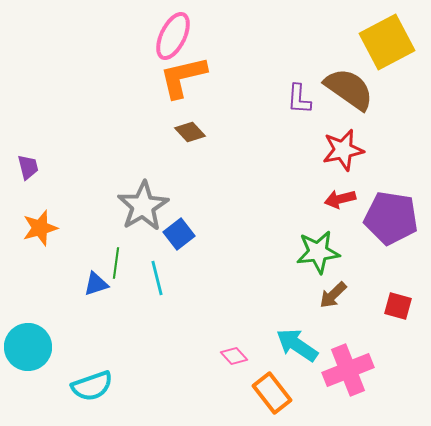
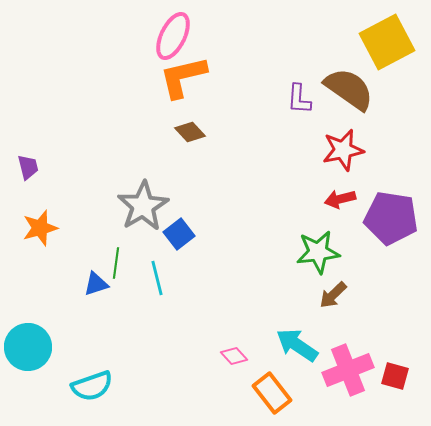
red square: moved 3 px left, 70 px down
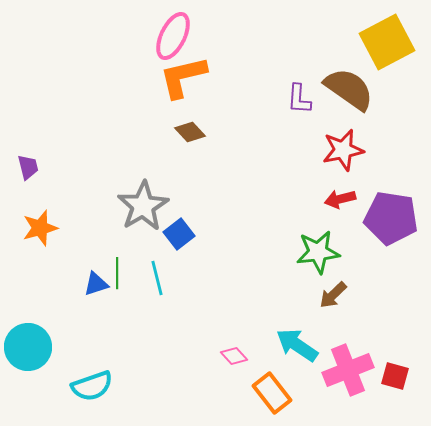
green line: moved 1 px right, 10 px down; rotated 8 degrees counterclockwise
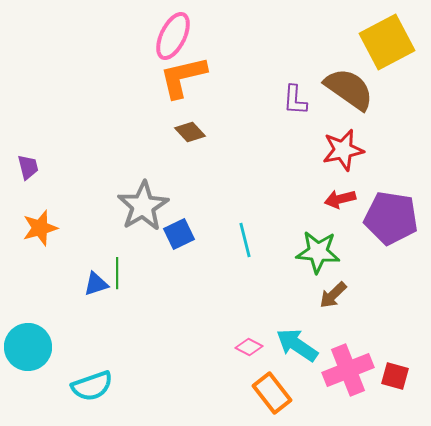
purple L-shape: moved 4 px left, 1 px down
blue square: rotated 12 degrees clockwise
green star: rotated 12 degrees clockwise
cyan line: moved 88 px right, 38 px up
pink diamond: moved 15 px right, 9 px up; rotated 20 degrees counterclockwise
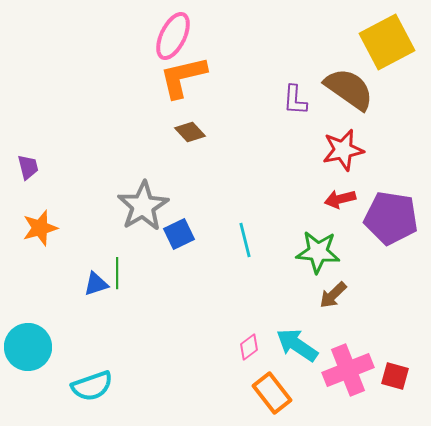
pink diamond: rotated 64 degrees counterclockwise
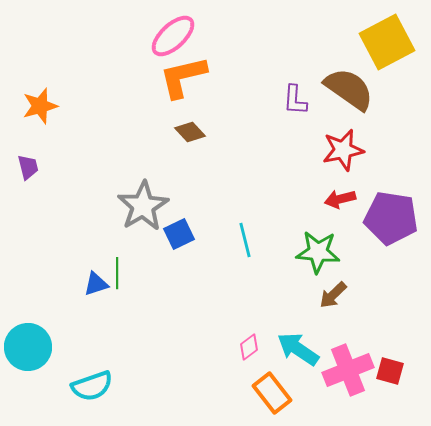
pink ellipse: rotated 21 degrees clockwise
orange star: moved 122 px up
cyan arrow: moved 1 px right, 4 px down
red square: moved 5 px left, 5 px up
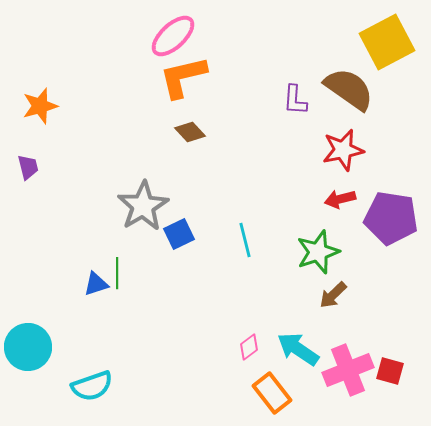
green star: rotated 24 degrees counterclockwise
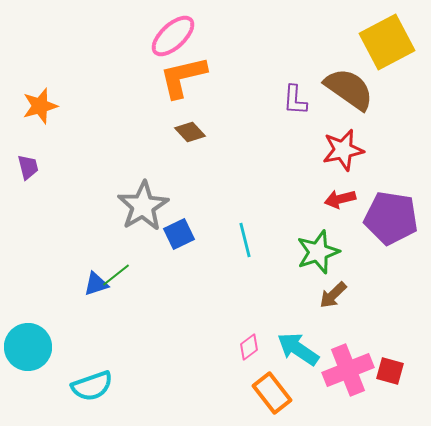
green line: moved 1 px left, 2 px down; rotated 52 degrees clockwise
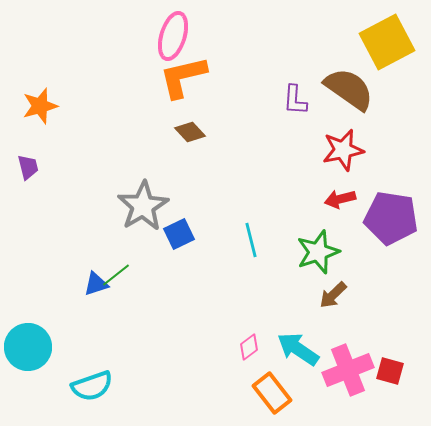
pink ellipse: rotated 30 degrees counterclockwise
cyan line: moved 6 px right
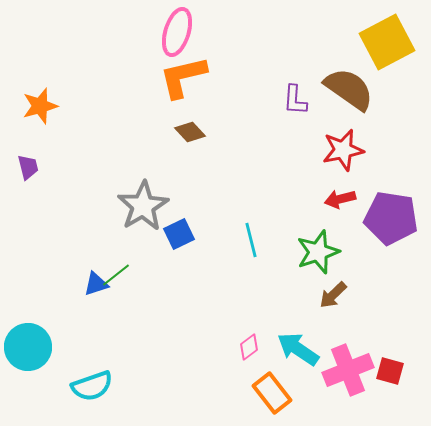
pink ellipse: moved 4 px right, 4 px up
